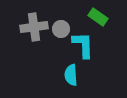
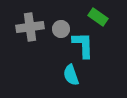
gray cross: moved 4 px left
cyan semicircle: rotated 15 degrees counterclockwise
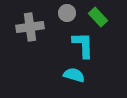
green rectangle: rotated 12 degrees clockwise
gray circle: moved 6 px right, 16 px up
cyan semicircle: moved 3 px right; rotated 125 degrees clockwise
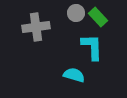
gray circle: moved 9 px right
gray cross: moved 6 px right
cyan L-shape: moved 9 px right, 2 px down
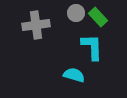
gray cross: moved 2 px up
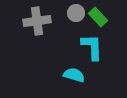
gray cross: moved 1 px right, 4 px up
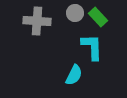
gray circle: moved 1 px left
gray cross: rotated 12 degrees clockwise
cyan semicircle: rotated 100 degrees clockwise
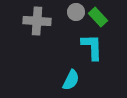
gray circle: moved 1 px right, 1 px up
cyan semicircle: moved 3 px left, 5 px down
